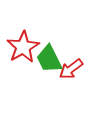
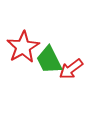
green trapezoid: moved 1 px down
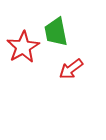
green trapezoid: moved 7 px right, 28 px up; rotated 16 degrees clockwise
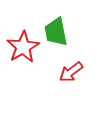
red arrow: moved 3 px down
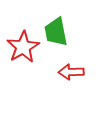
red arrow: rotated 35 degrees clockwise
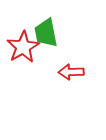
green trapezoid: moved 10 px left, 1 px down
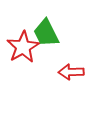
green trapezoid: rotated 16 degrees counterclockwise
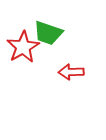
green trapezoid: moved 2 px right; rotated 44 degrees counterclockwise
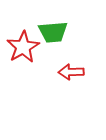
green trapezoid: moved 5 px right, 1 px up; rotated 24 degrees counterclockwise
